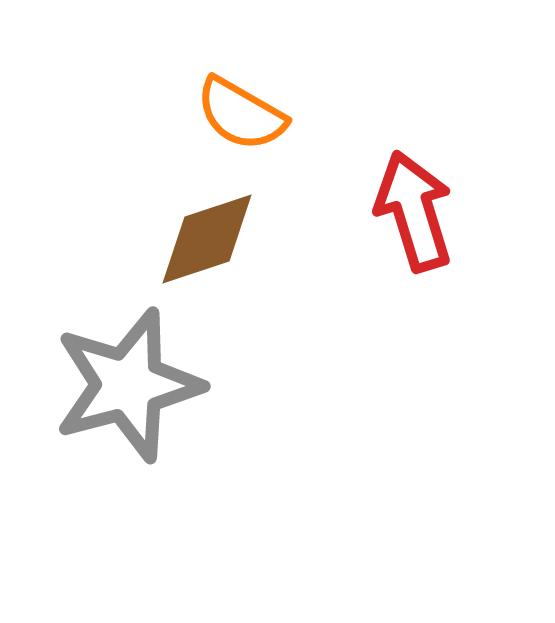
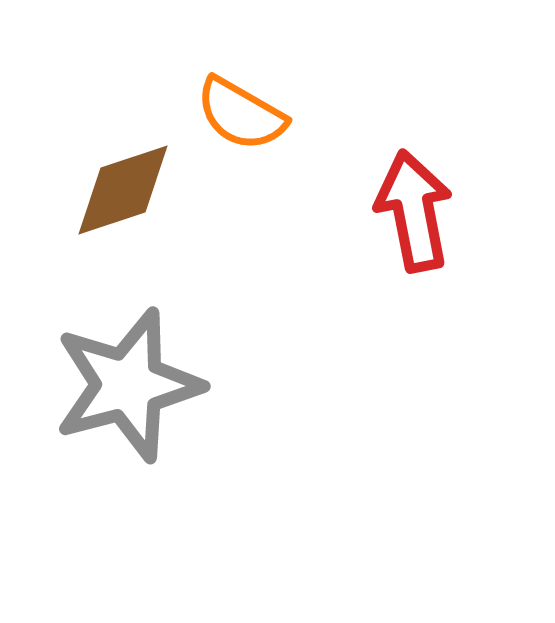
red arrow: rotated 6 degrees clockwise
brown diamond: moved 84 px left, 49 px up
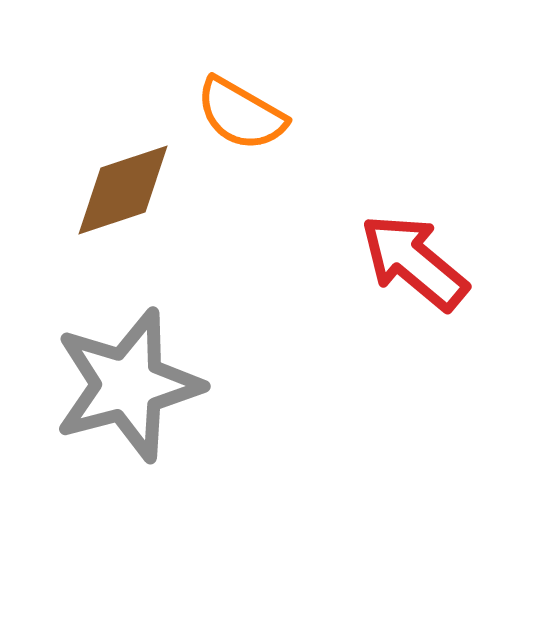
red arrow: moved 51 px down; rotated 39 degrees counterclockwise
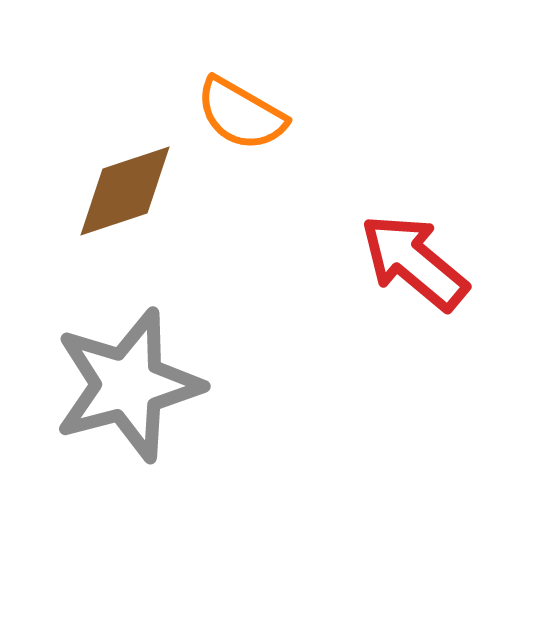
brown diamond: moved 2 px right, 1 px down
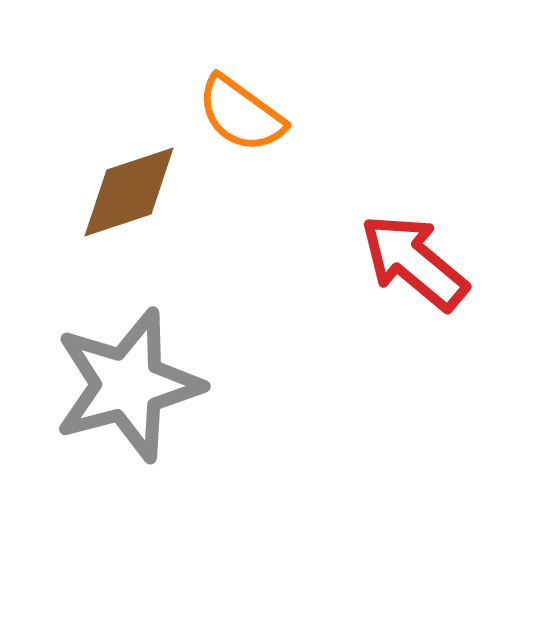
orange semicircle: rotated 6 degrees clockwise
brown diamond: moved 4 px right, 1 px down
